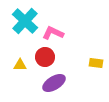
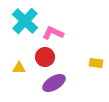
yellow triangle: moved 1 px left, 3 px down
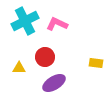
cyan cross: rotated 20 degrees clockwise
pink L-shape: moved 4 px right, 9 px up
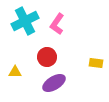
pink L-shape: rotated 80 degrees counterclockwise
red circle: moved 2 px right
yellow triangle: moved 4 px left, 4 px down
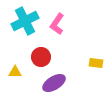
red circle: moved 6 px left
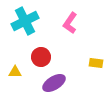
pink L-shape: moved 13 px right, 1 px up
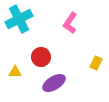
cyan cross: moved 6 px left, 2 px up
yellow rectangle: rotated 72 degrees counterclockwise
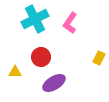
cyan cross: moved 16 px right
yellow rectangle: moved 3 px right, 5 px up
